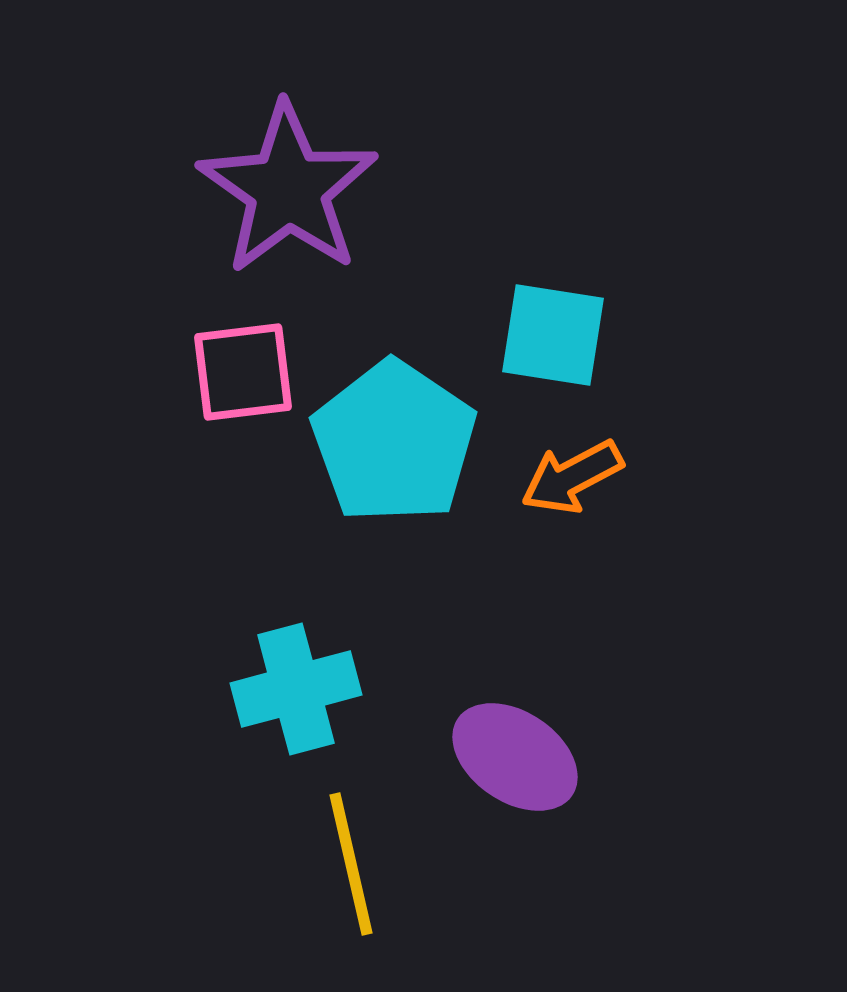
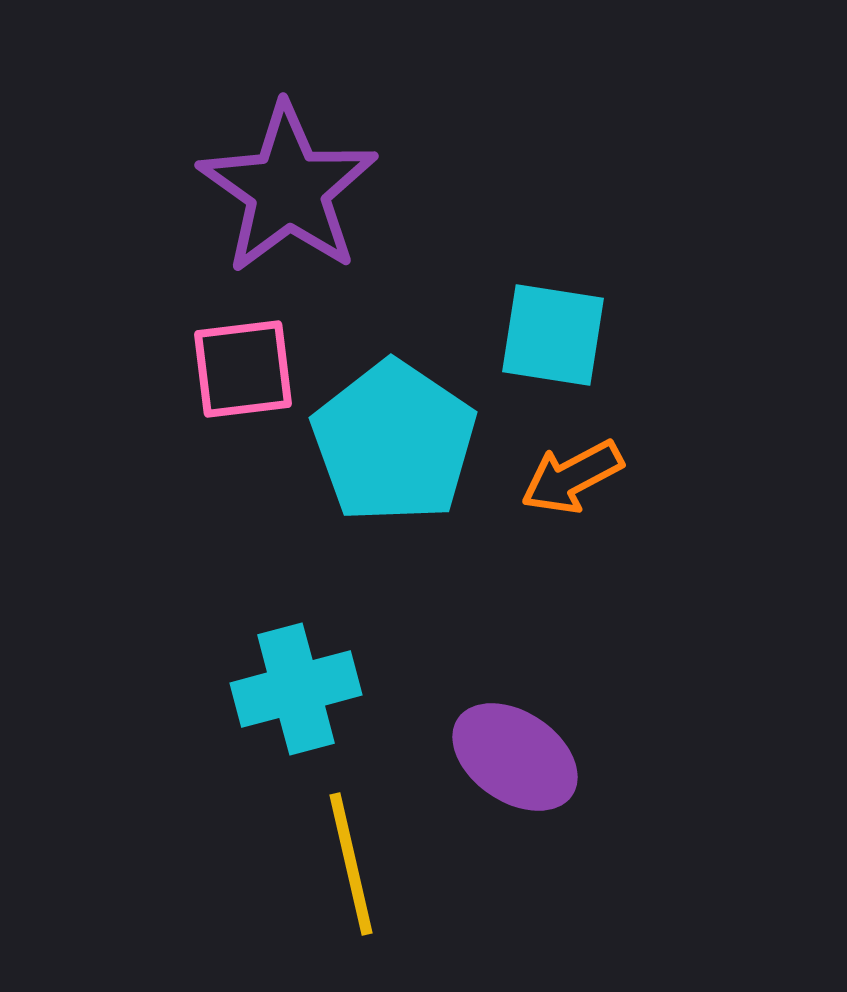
pink square: moved 3 px up
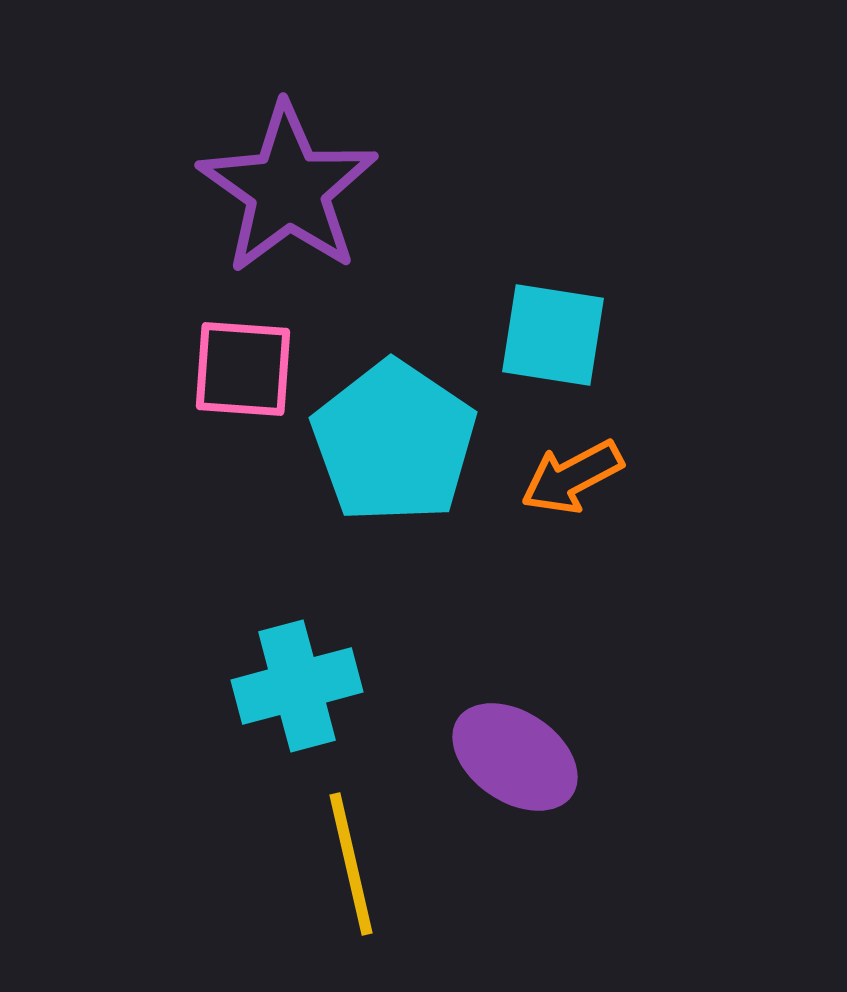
pink square: rotated 11 degrees clockwise
cyan cross: moved 1 px right, 3 px up
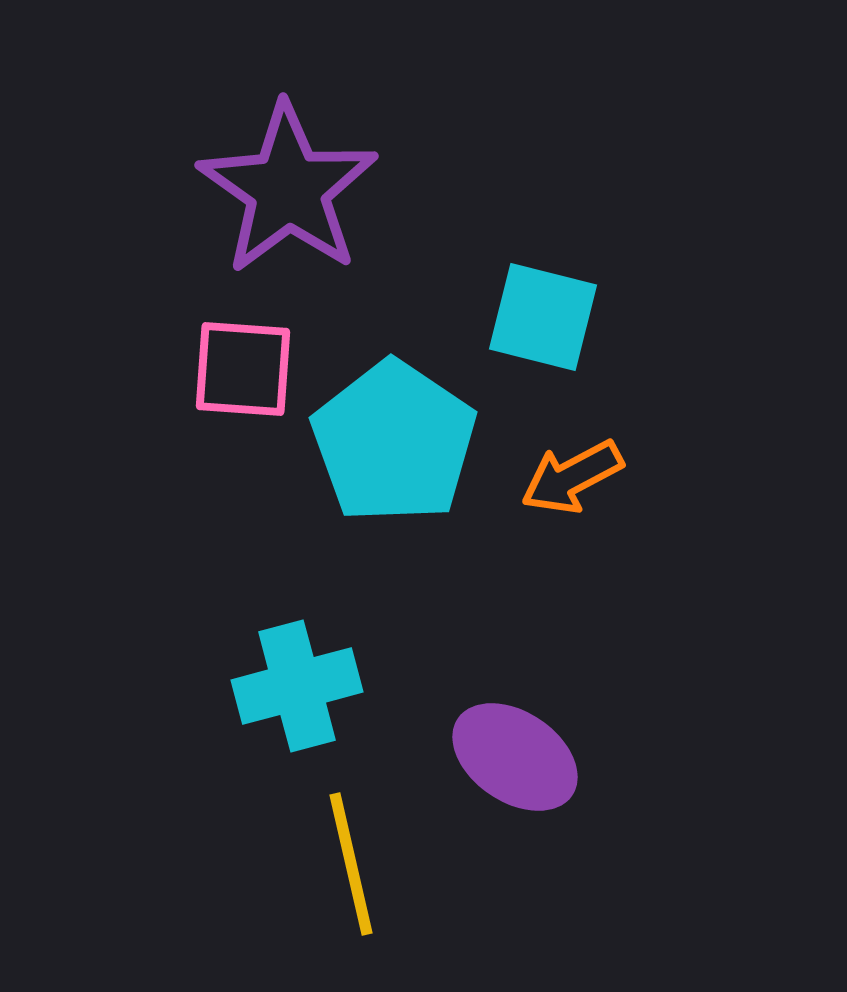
cyan square: moved 10 px left, 18 px up; rotated 5 degrees clockwise
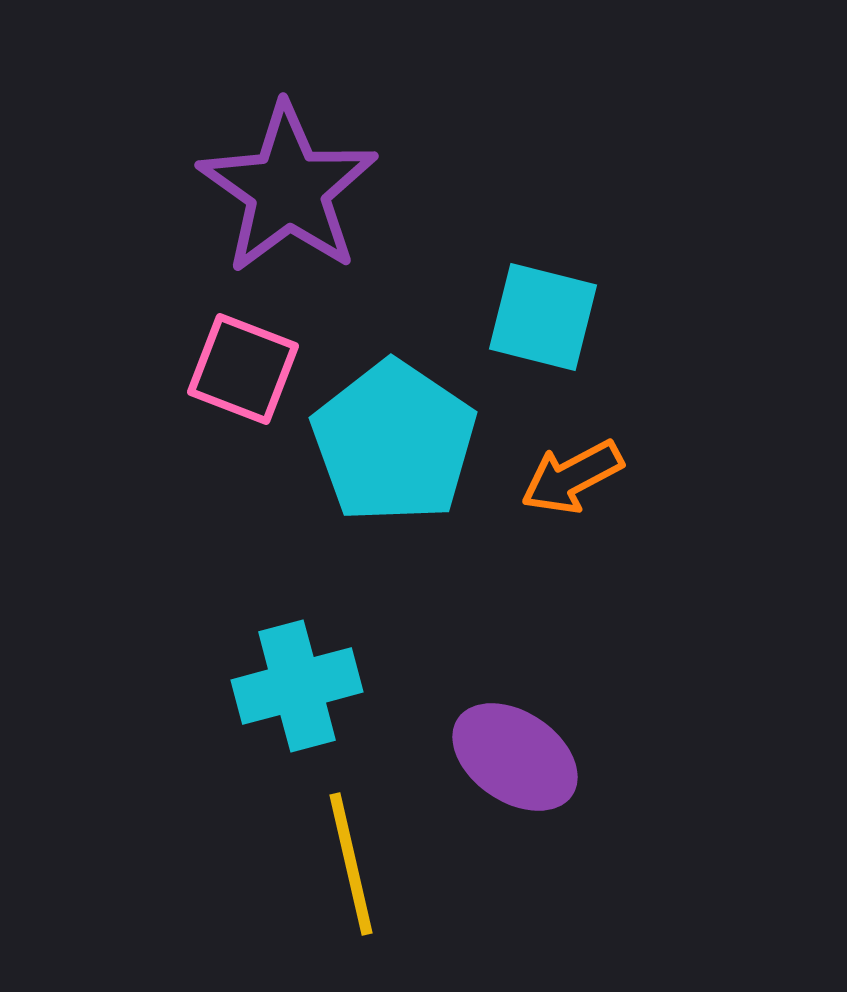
pink square: rotated 17 degrees clockwise
